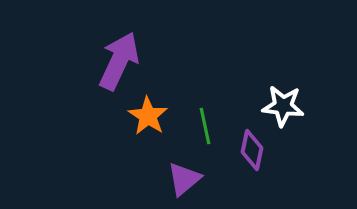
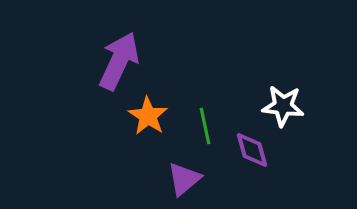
purple diamond: rotated 27 degrees counterclockwise
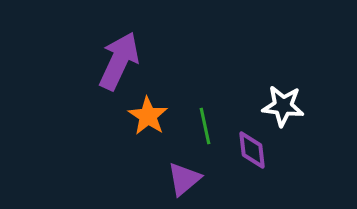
purple diamond: rotated 9 degrees clockwise
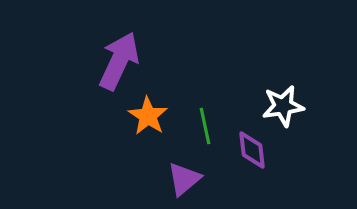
white star: rotated 15 degrees counterclockwise
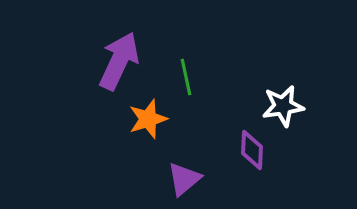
orange star: moved 3 px down; rotated 21 degrees clockwise
green line: moved 19 px left, 49 px up
purple diamond: rotated 9 degrees clockwise
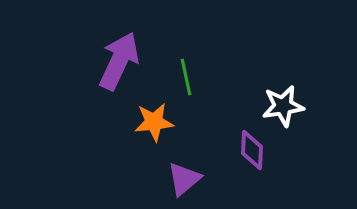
orange star: moved 6 px right, 3 px down; rotated 12 degrees clockwise
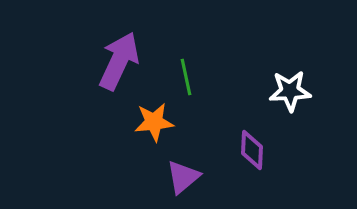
white star: moved 7 px right, 15 px up; rotated 6 degrees clockwise
purple triangle: moved 1 px left, 2 px up
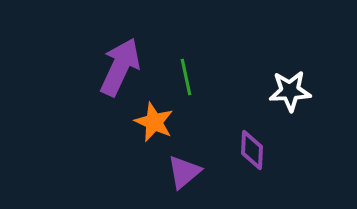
purple arrow: moved 1 px right, 6 px down
orange star: rotated 30 degrees clockwise
purple triangle: moved 1 px right, 5 px up
